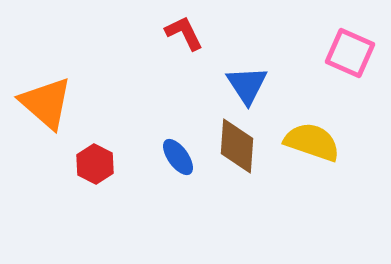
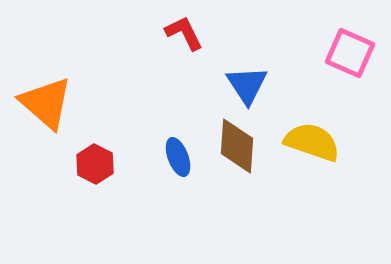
blue ellipse: rotated 15 degrees clockwise
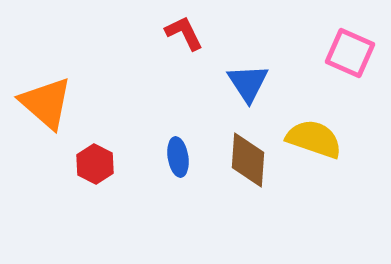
blue triangle: moved 1 px right, 2 px up
yellow semicircle: moved 2 px right, 3 px up
brown diamond: moved 11 px right, 14 px down
blue ellipse: rotated 12 degrees clockwise
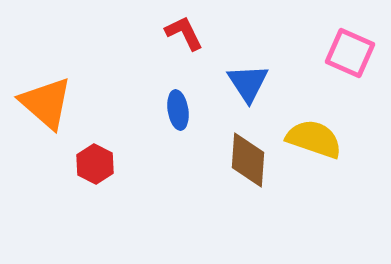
blue ellipse: moved 47 px up
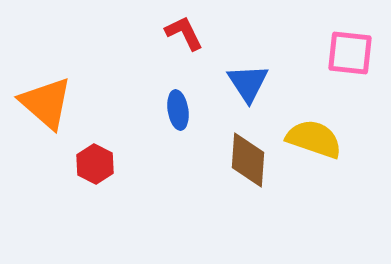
pink square: rotated 18 degrees counterclockwise
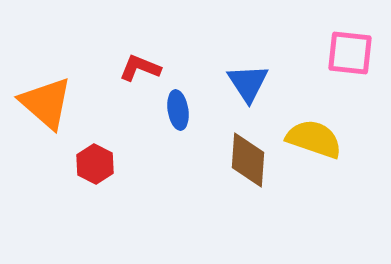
red L-shape: moved 44 px left, 35 px down; rotated 42 degrees counterclockwise
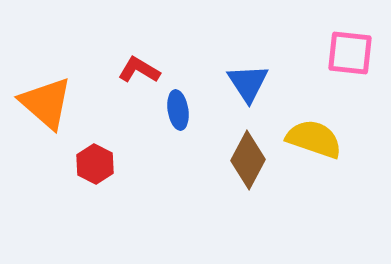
red L-shape: moved 1 px left, 2 px down; rotated 9 degrees clockwise
brown diamond: rotated 24 degrees clockwise
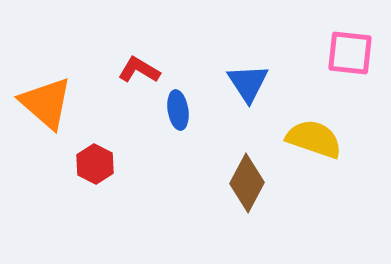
brown diamond: moved 1 px left, 23 px down
